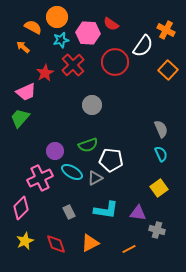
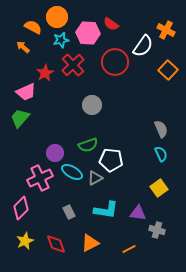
purple circle: moved 2 px down
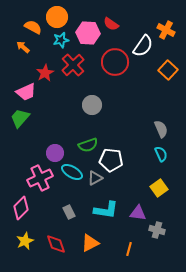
orange line: rotated 48 degrees counterclockwise
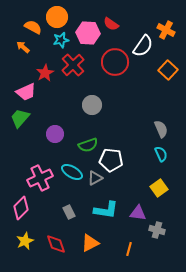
purple circle: moved 19 px up
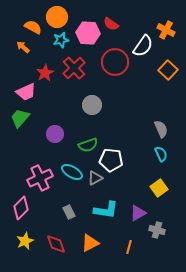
red cross: moved 1 px right, 3 px down
purple triangle: rotated 36 degrees counterclockwise
orange line: moved 2 px up
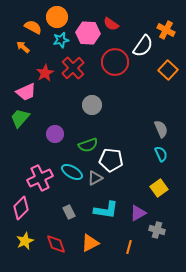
red cross: moved 1 px left
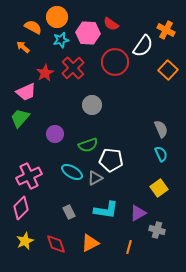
pink cross: moved 11 px left, 2 px up
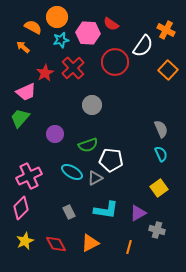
red diamond: rotated 10 degrees counterclockwise
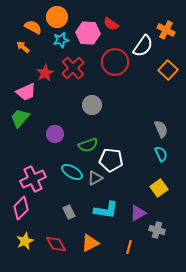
pink cross: moved 4 px right, 3 px down
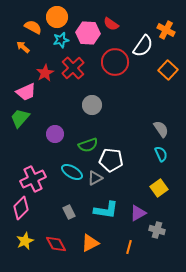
gray semicircle: rotated 12 degrees counterclockwise
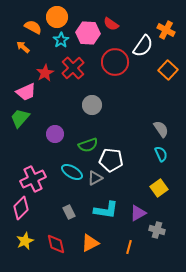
cyan star: rotated 21 degrees counterclockwise
red diamond: rotated 15 degrees clockwise
